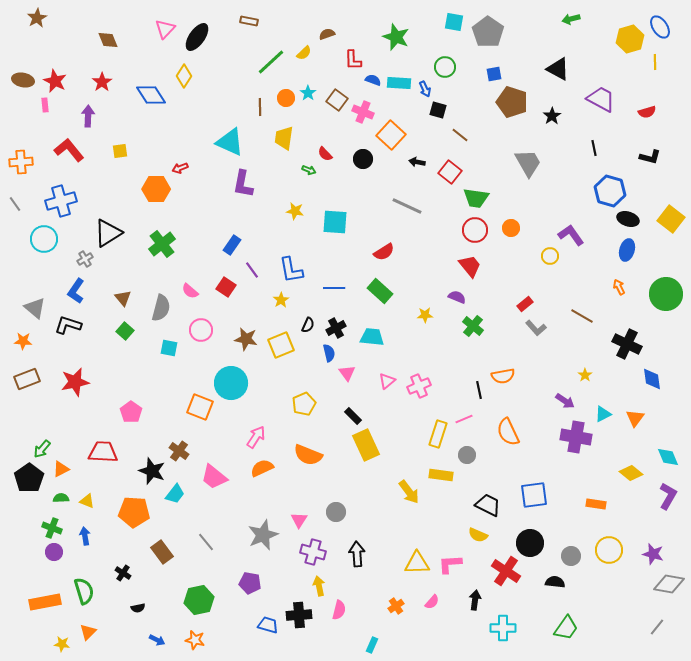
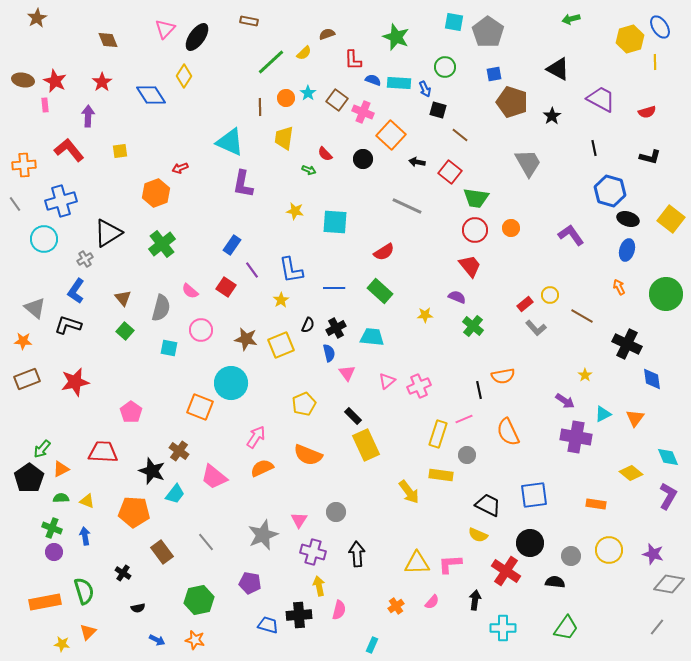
orange cross at (21, 162): moved 3 px right, 3 px down
orange hexagon at (156, 189): moved 4 px down; rotated 20 degrees counterclockwise
yellow circle at (550, 256): moved 39 px down
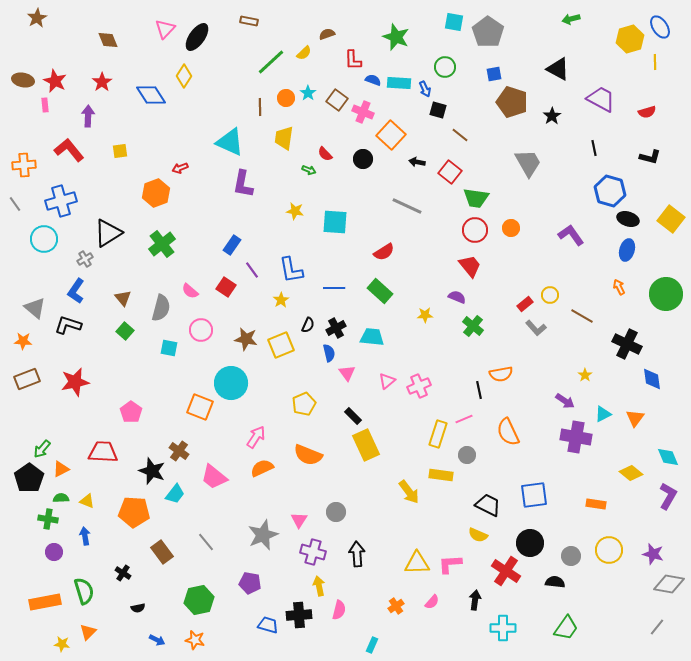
orange semicircle at (503, 376): moved 2 px left, 2 px up
green cross at (52, 528): moved 4 px left, 9 px up; rotated 12 degrees counterclockwise
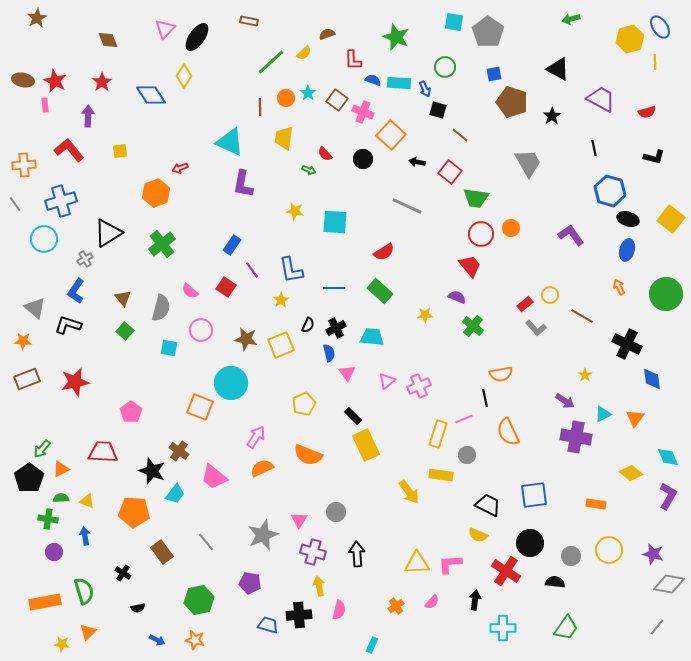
black L-shape at (650, 157): moved 4 px right
red circle at (475, 230): moved 6 px right, 4 px down
black line at (479, 390): moved 6 px right, 8 px down
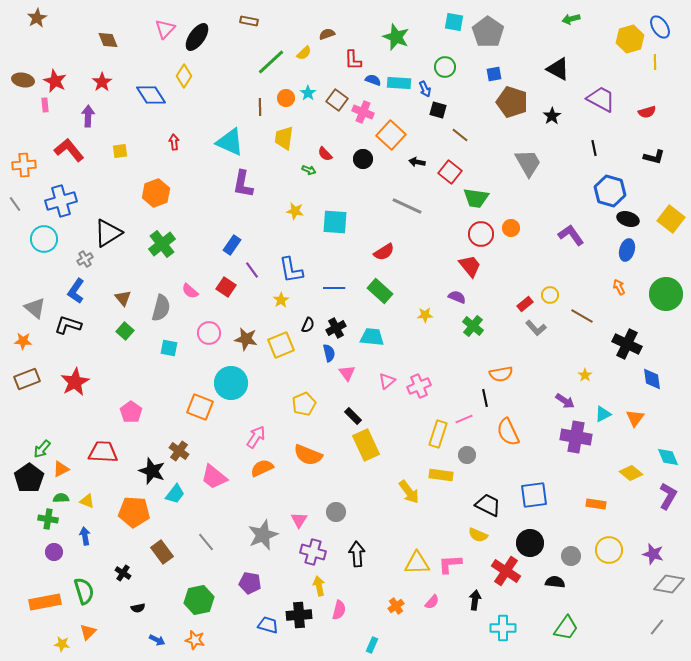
red arrow at (180, 168): moved 6 px left, 26 px up; rotated 105 degrees clockwise
pink circle at (201, 330): moved 8 px right, 3 px down
red star at (75, 382): rotated 16 degrees counterclockwise
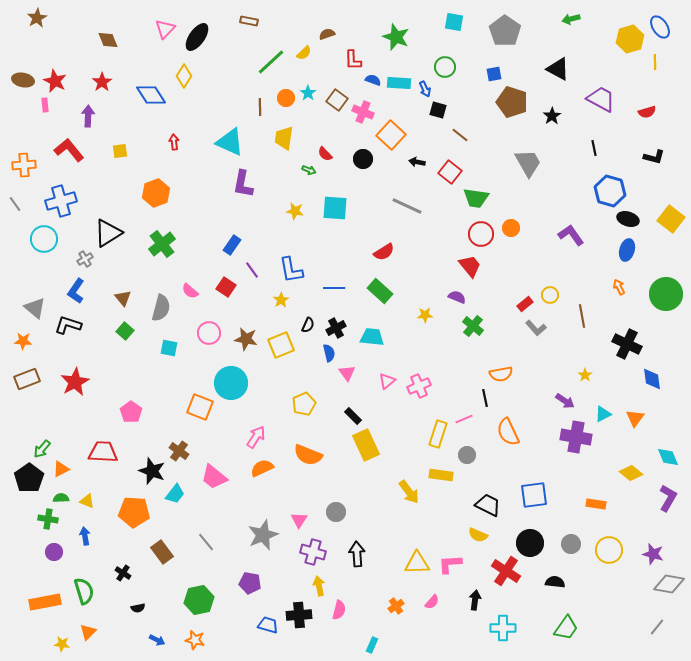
gray pentagon at (488, 32): moved 17 px right, 1 px up
cyan square at (335, 222): moved 14 px up
brown line at (582, 316): rotated 50 degrees clockwise
purple L-shape at (668, 496): moved 2 px down
gray circle at (571, 556): moved 12 px up
